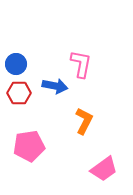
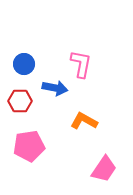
blue circle: moved 8 px right
blue arrow: moved 2 px down
red hexagon: moved 1 px right, 8 px down
orange L-shape: rotated 88 degrees counterclockwise
pink trapezoid: rotated 20 degrees counterclockwise
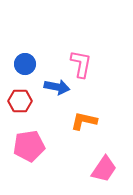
blue circle: moved 1 px right
blue arrow: moved 2 px right, 1 px up
orange L-shape: rotated 16 degrees counterclockwise
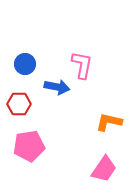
pink L-shape: moved 1 px right, 1 px down
red hexagon: moved 1 px left, 3 px down
orange L-shape: moved 25 px right, 1 px down
